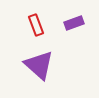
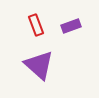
purple rectangle: moved 3 px left, 3 px down
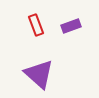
purple triangle: moved 9 px down
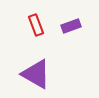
purple triangle: moved 3 px left; rotated 12 degrees counterclockwise
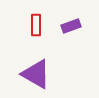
red rectangle: rotated 20 degrees clockwise
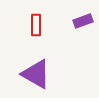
purple rectangle: moved 12 px right, 5 px up
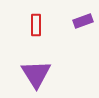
purple triangle: rotated 28 degrees clockwise
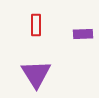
purple rectangle: moved 13 px down; rotated 18 degrees clockwise
